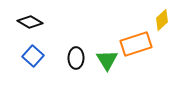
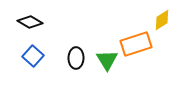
yellow diamond: rotated 10 degrees clockwise
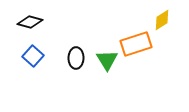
black diamond: rotated 15 degrees counterclockwise
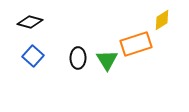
black ellipse: moved 2 px right
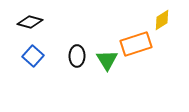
black ellipse: moved 1 px left, 2 px up
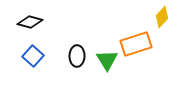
yellow diamond: moved 3 px up; rotated 15 degrees counterclockwise
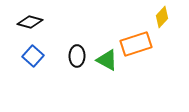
green triangle: rotated 30 degrees counterclockwise
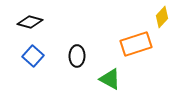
green triangle: moved 3 px right, 19 px down
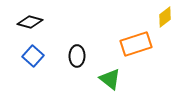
yellow diamond: moved 3 px right; rotated 10 degrees clockwise
green triangle: rotated 10 degrees clockwise
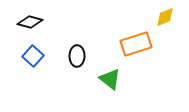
yellow diamond: rotated 15 degrees clockwise
